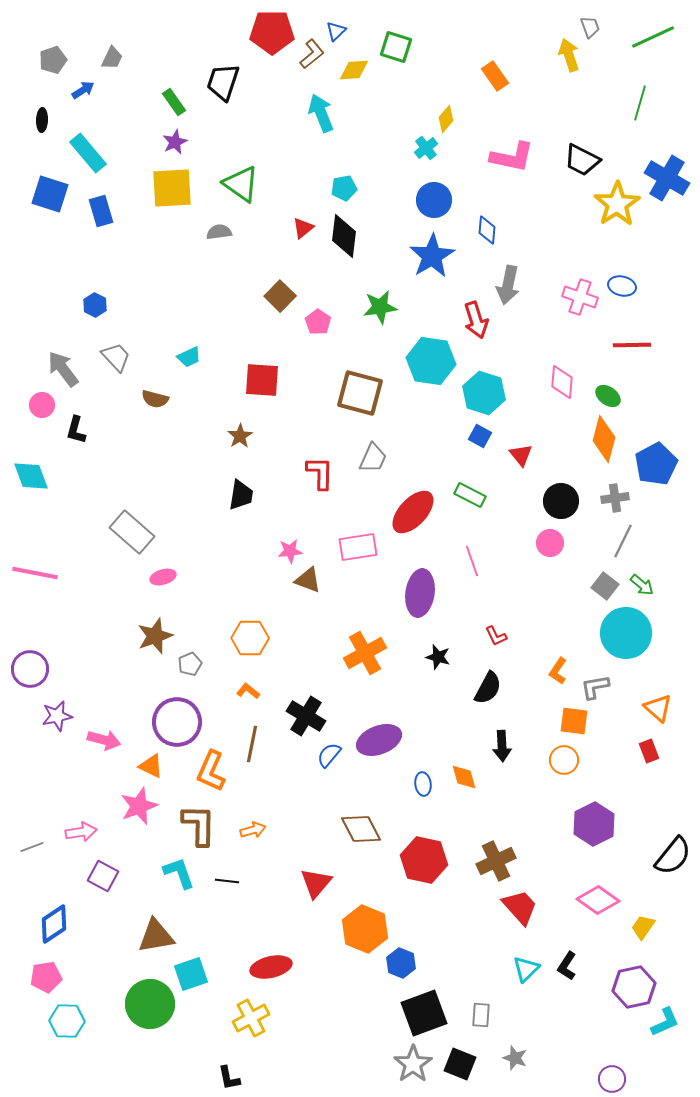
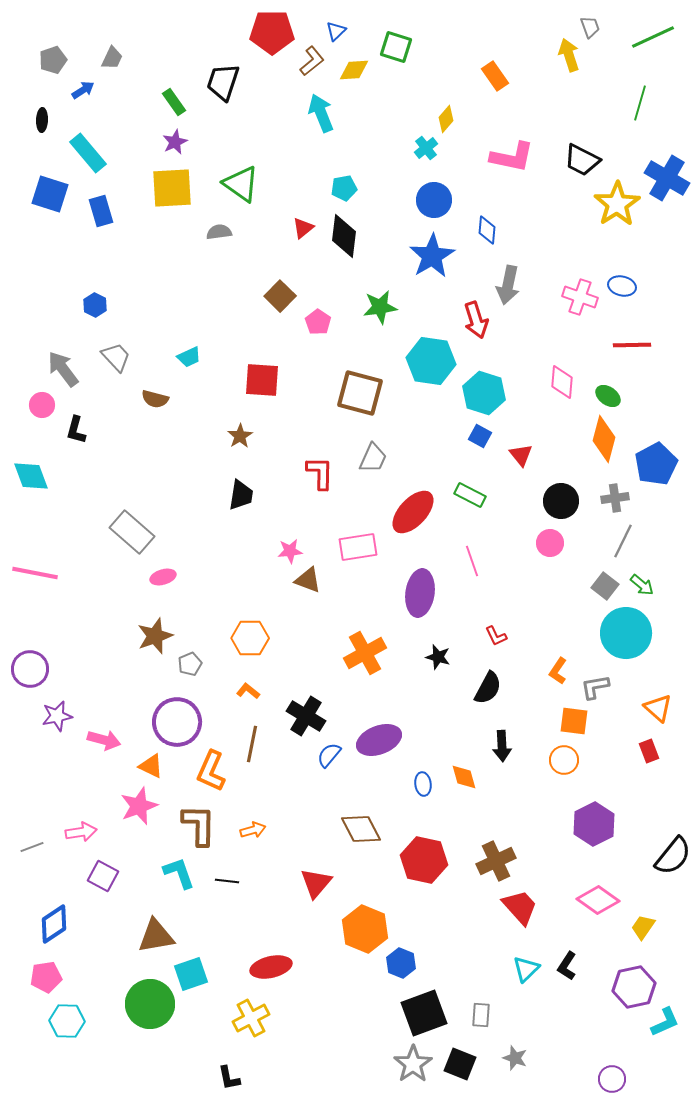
brown L-shape at (312, 54): moved 7 px down
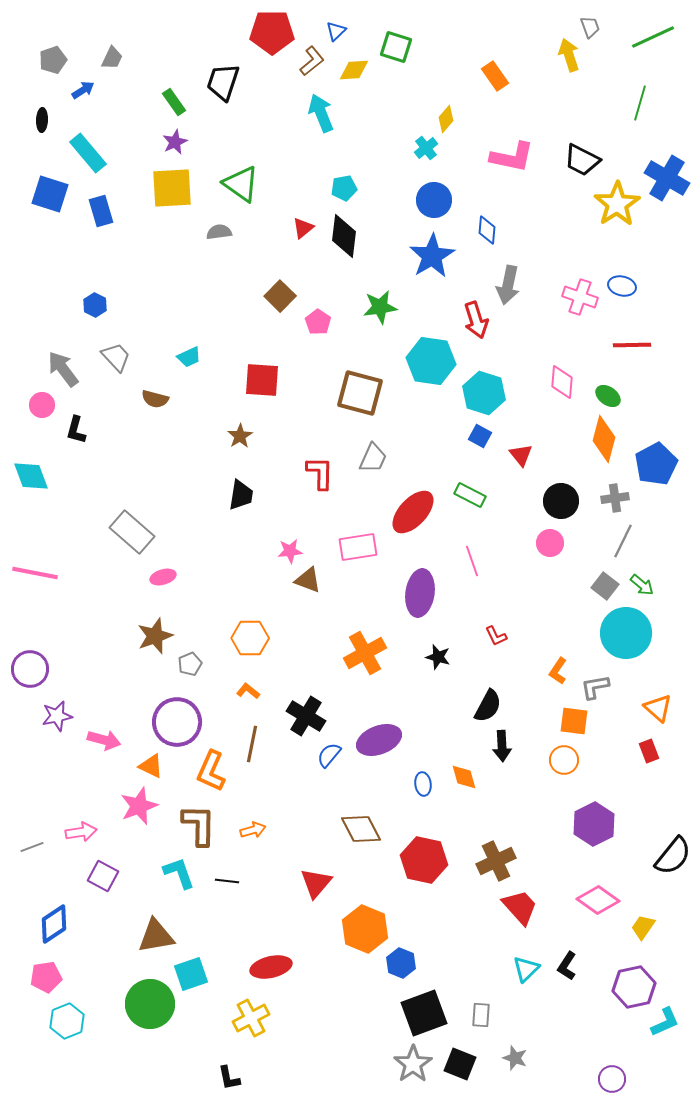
black semicircle at (488, 688): moved 18 px down
cyan hexagon at (67, 1021): rotated 24 degrees counterclockwise
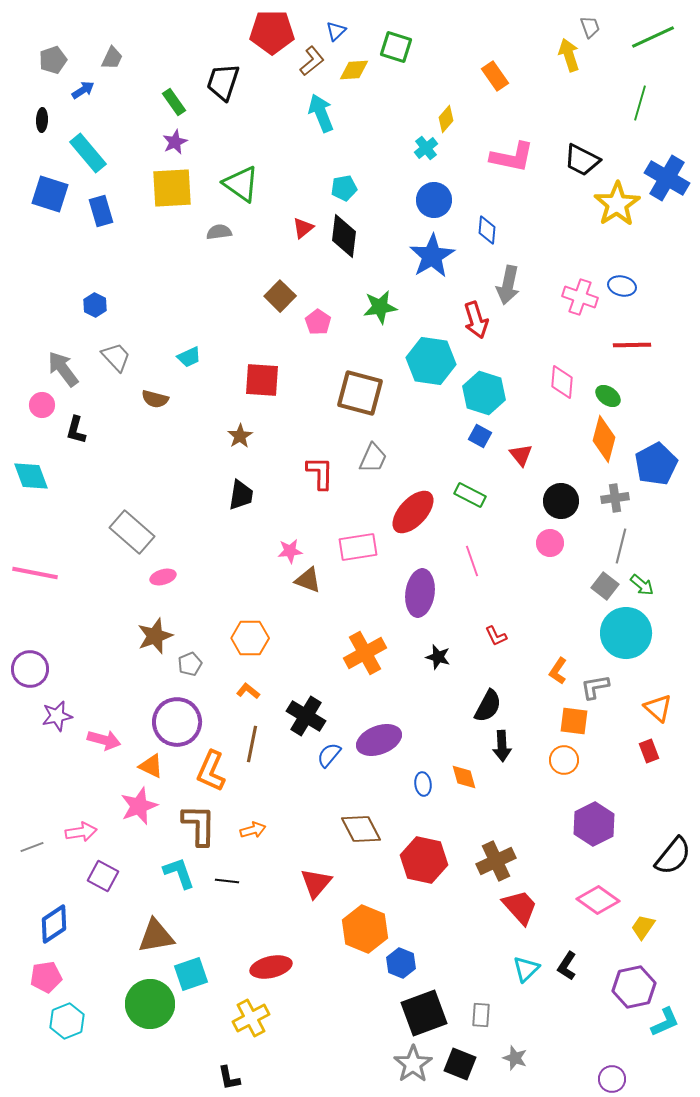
gray line at (623, 541): moved 2 px left, 5 px down; rotated 12 degrees counterclockwise
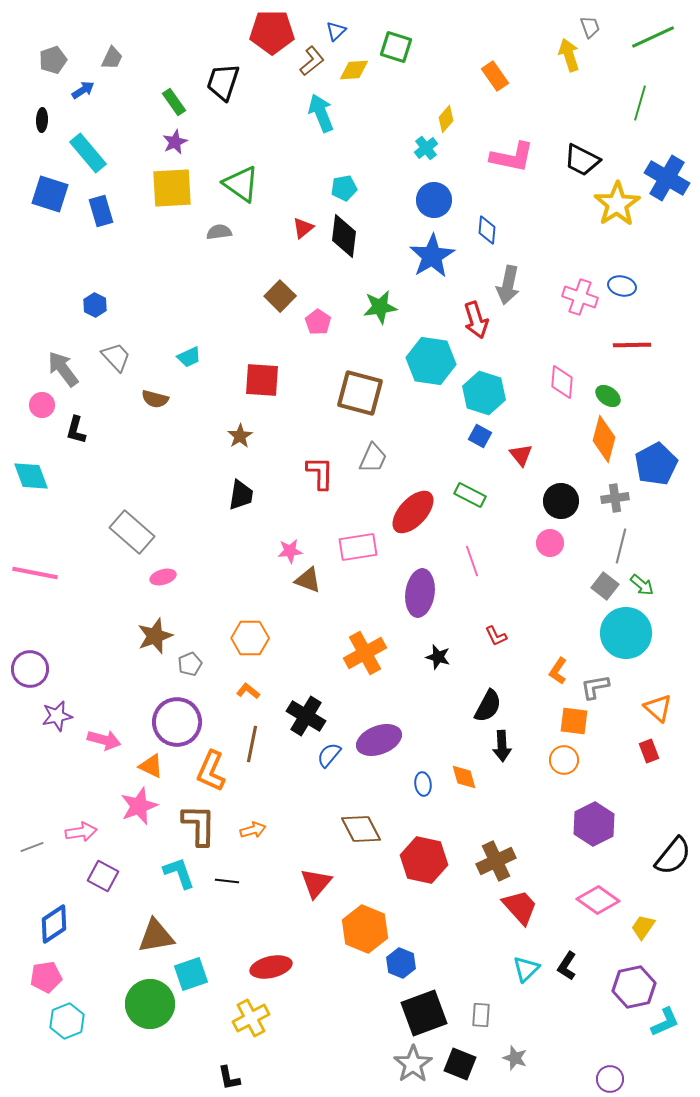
purple circle at (612, 1079): moved 2 px left
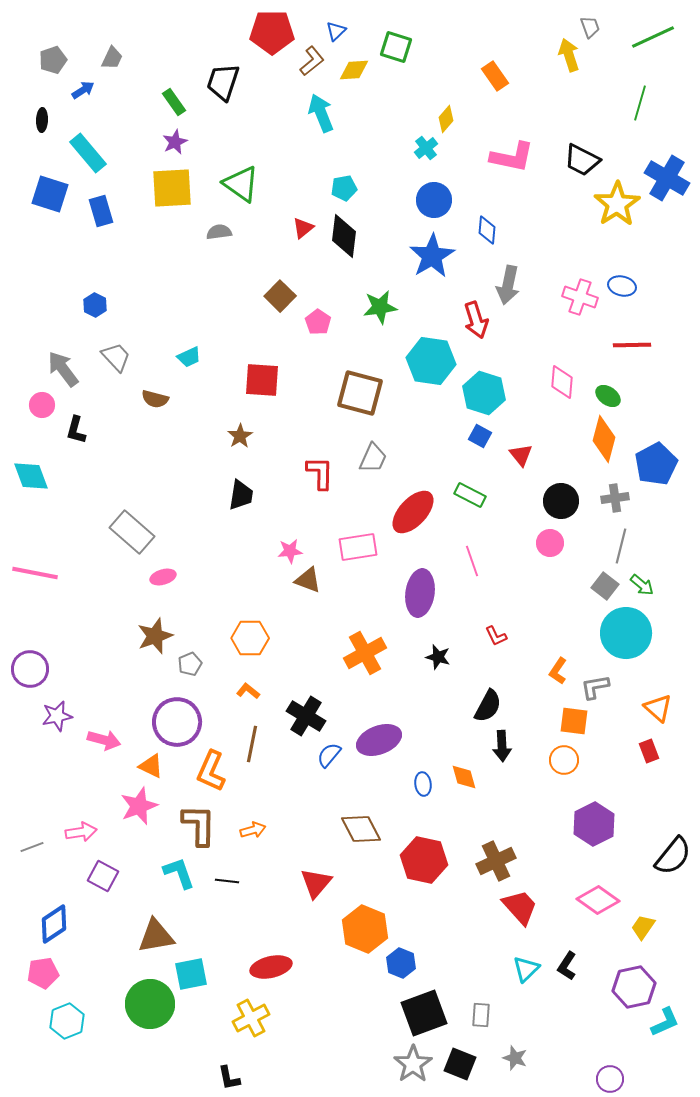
cyan square at (191, 974): rotated 8 degrees clockwise
pink pentagon at (46, 977): moved 3 px left, 4 px up
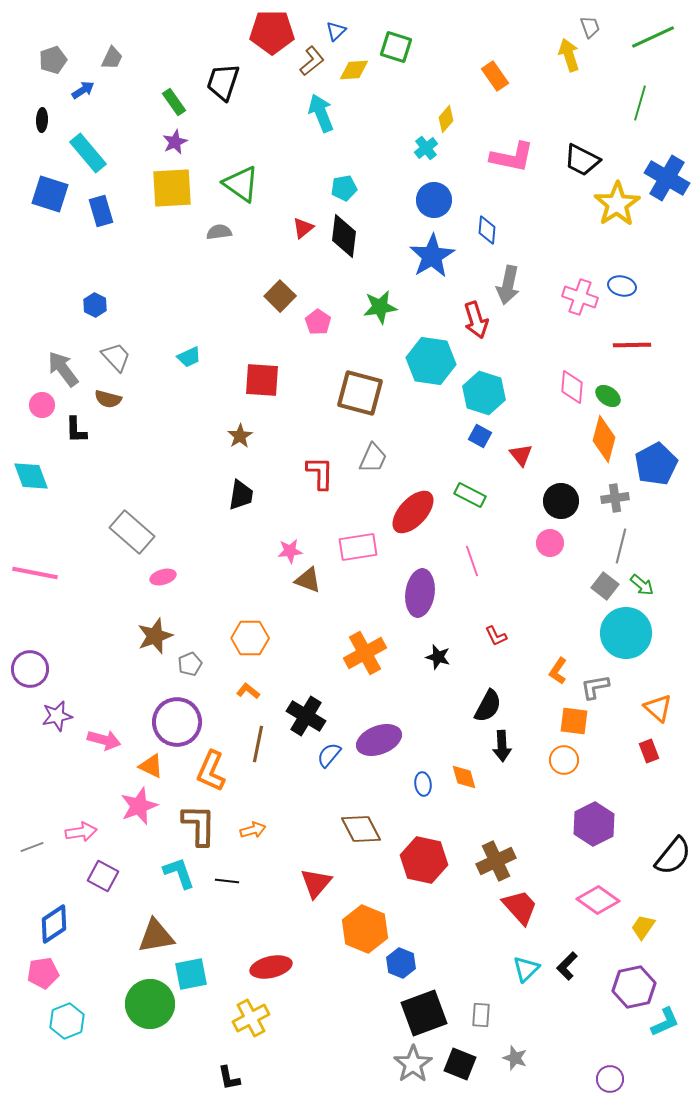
pink diamond at (562, 382): moved 10 px right, 5 px down
brown semicircle at (155, 399): moved 47 px left
black L-shape at (76, 430): rotated 16 degrees counterclockwise
brown line at (252, 744): moved 6 px right
black L-shape at (567, 966): rotated 12 degrees clockwise
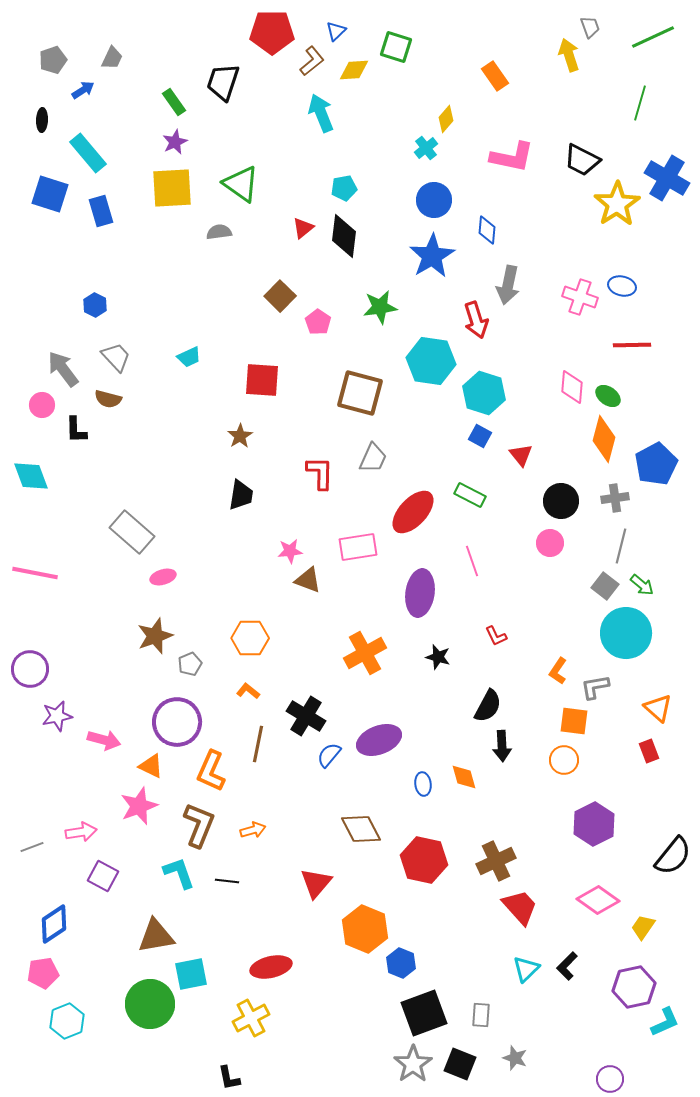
brown L-shape at (199, 825): rotated 21 degrees clockwise
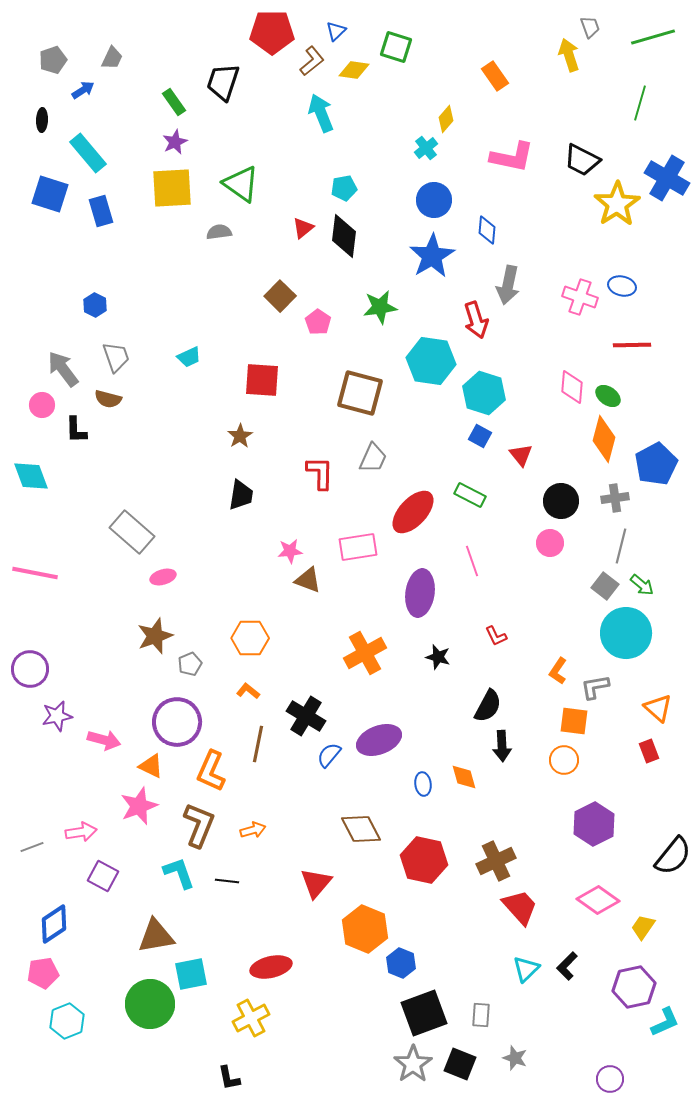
green line at (653, 37): rotated 9 degrees clockwise
yellow diamond at (354, 70): rotated 12 degrees clockwise
gray trapezoid at (116, 357): rotated 24 degrees clockwise
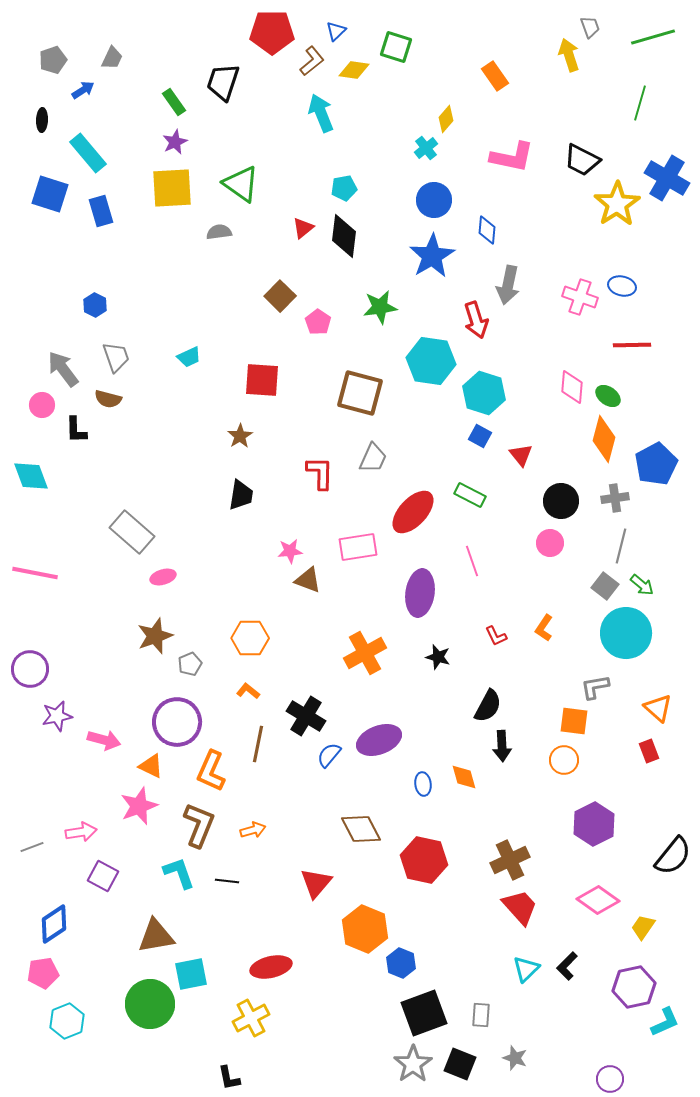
orange L-shape at (558, 671): moved 14 px left, 43 px up
brown cross at (496, 861): moved 14 px right, 1 px up
